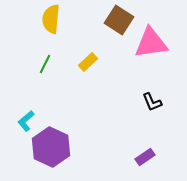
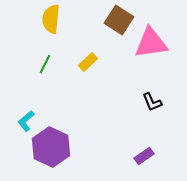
purple rectangle: moved 1 px left, 1 px up
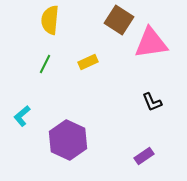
yellow semicircle: moved 1 px left, 1 px down
yellow rectangle: rotated 18 degrees clockwise
cyan L-shape: moved 4 px left, 5 px up
purple hexagon: moved 17 px right, 7 px up
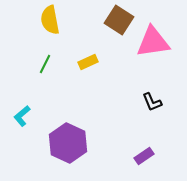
yellow semicircle: rotated 16 degrees counterclockwise
pink triangle: moved 2 px right, 1 px up
purple hexagon: moved 3 px down
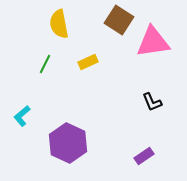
yellow semicircle: moved 9 px right, 4 px down
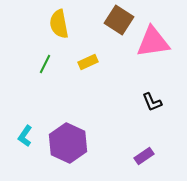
cyan L-shape: moved 3 px right, 20 px down; rotated 15 degrees counterclockwise
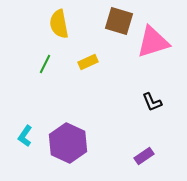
brown square: moved 1 px down; rotated 16 degrees counterclockwise
pink triangle: rotated 9 degrees counterclockwise
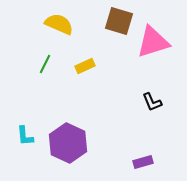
yellow semicircle: rotated 124 degrees clockwise
yellow rectangle: moved 3 px left, 4 px down
cyan L-shape: rotated 40 degrees counterclockwise
purple rectangle: moved 1 px left, 6 px down; rotated 18 degrees clockwise
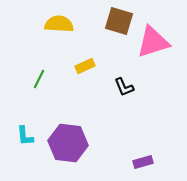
yellow semicircle: rotated 20 degrees counterclockwise
green line: moved 6 px left, 15 px down
black L-shape: moved 28 px left, 15 px up
purple hexagon: rotated 18 degrees counterclockwise
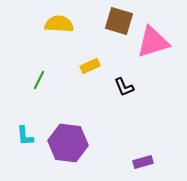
yellow rectangle: moved 5 px right
green line: moved 1 px down
